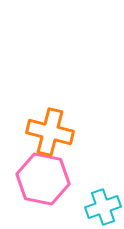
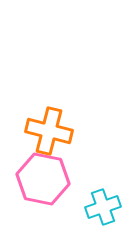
orange cross: moved 1 px left, 1 px up
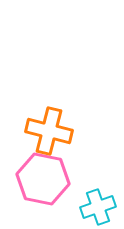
cyan cross: moved 5 px left
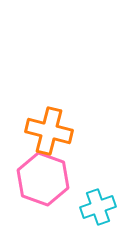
pink hexagon: rotated 9 degrees clockwise
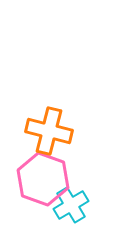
cyan cross: moved 27 px left, 2 px up; rotated 12 degrees counterclockwise
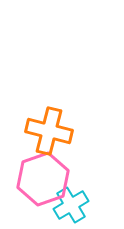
pink hexagon: rotated 21 degrees clockwise
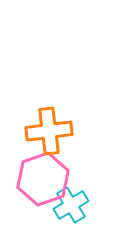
orange cross: rotated 21 degrees counterclockwise
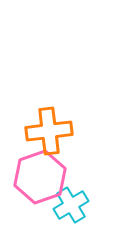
pink hexagon: moved 3 px left, 2 px up
